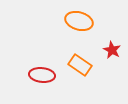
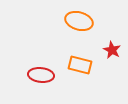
orange rectangle: rotated 20 degrees counterclockwise
red ellipse: moved 1 px left
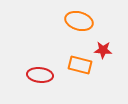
red star: moved 9 px left; rotated 24 degrees counterclockwise
red ellipse: moved 1 px left
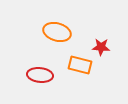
orange ellipse: moved 22 px left, 11 px down
red star: moved 2 px left, 3 px up
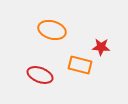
orange ellipse: moved 5 px left, 2 px up
red ellipse: rotated 15 degrees clockwise
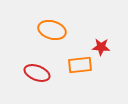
orange rectangle: rotated 20 degrees counterclockwise
red ellipse: moved 3 px left, 2 px up
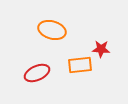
red star: moved 2 px down
red ellipse: rotated 45 degrees counterclockwise
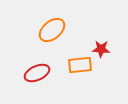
orange ellipse: rotated 56 degrees counterclockwise
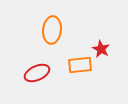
orange ellipse: rotated 44 degrees counterclockwise
red star: rotated 24 degrees clockwise
